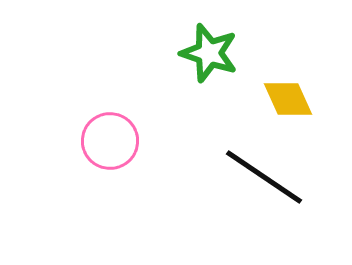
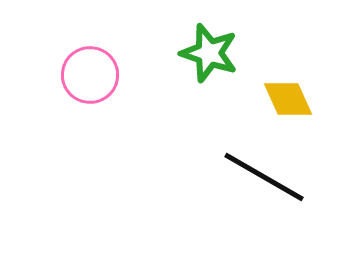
pink circle: moved 20 px left, 66 px up
black line: rotated 4 degrees counterclockwise
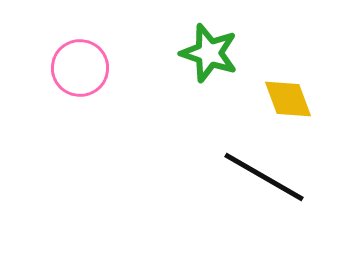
pink circle: moved 10 px left, 7 px up
yellow diamond: rotated 4 degrees clockwise
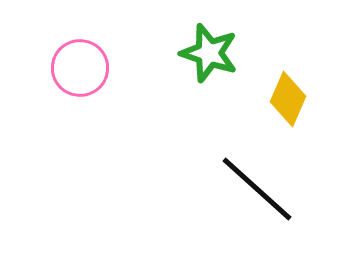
yellow diamond: rotated 44 degrees clockwise
black line: moved 7 px left, 12 px down; rotated 12 degrees clockwise
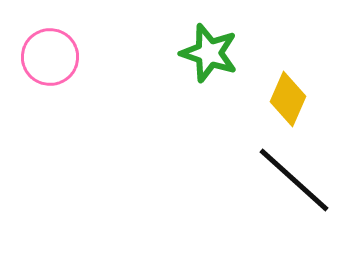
pink circle: moved 30 px left, 11 px up
black line: moved 37 px right, 9 px up
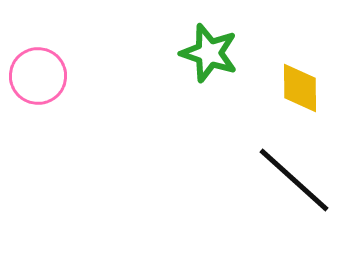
pink circle: moved 12 px left, 19 px down
yellow diamond: moved 12 px right, 11 px up; rotated 24 degrees counterclockwise
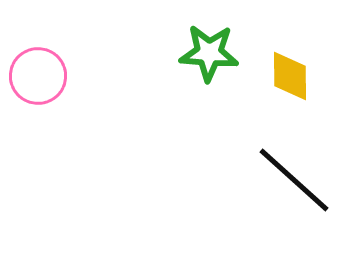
green star: rotated 14 degrees counterclockwise
yellow diamond: moved 10 px left, 12 px up
